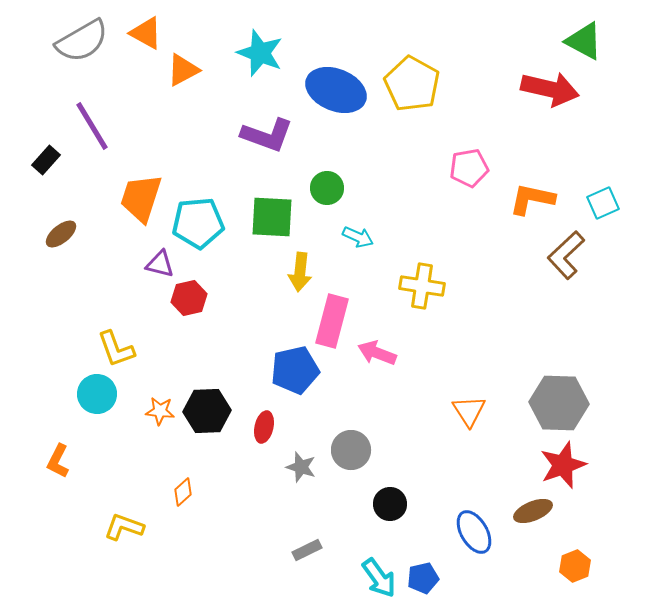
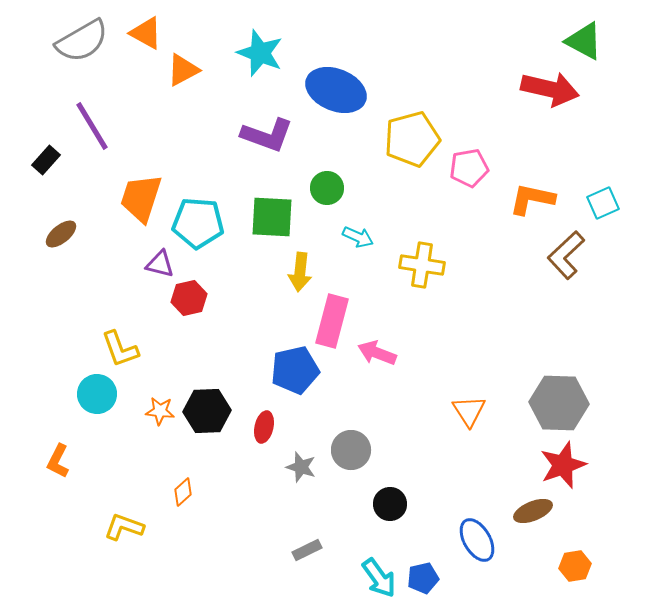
yellow pentagon at (412, 84): moved 55 px down; rotated 28 degrees clockwise
cyan pentagon at (198, 223): rotated 9 degrees clockwise
yellow cross at (422, 286): moved 21 px up
yellow L-shape at (116, 349): moved 4 px right
blue ellipse at (474, 532): moved 3 px right, 8 px down
orange hexagon at (575, 566): rotated 12 degrees clockwise
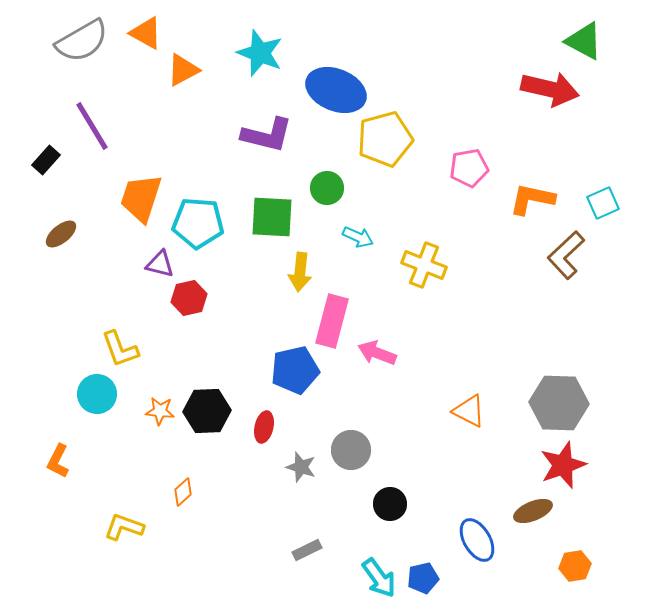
purple L-shape at (267, 135): rotated 6 degrees counterclockwise
yellow pentagon at (412, 139): moved 27 px left
yellow cross at (422, 265): moved 2 px right; rotated 12 degrees clockwise
orange triangle at (469, 411): rotated 30 degrees counterclockwise
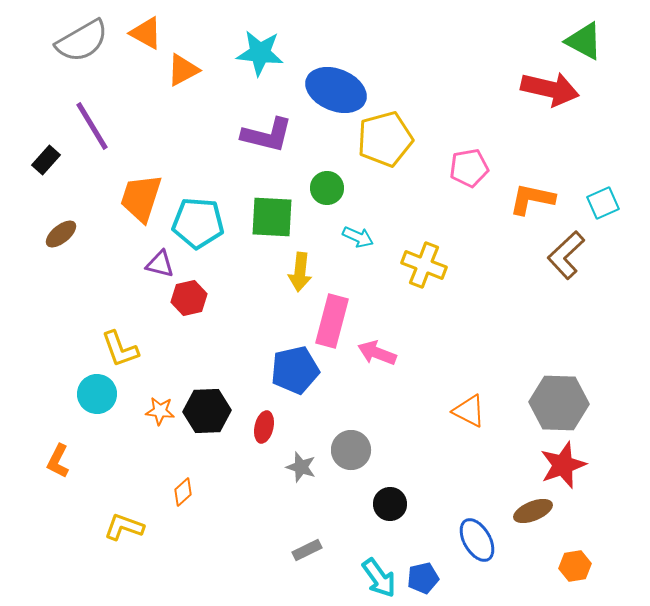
cyan star at (260, 53): rotated 15 degrees counterclockwise
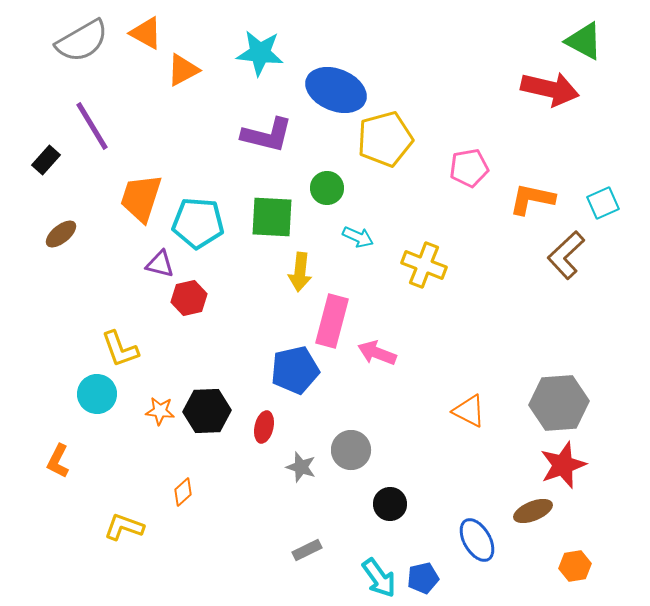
gray hexagon at (559, 403): rotated 6 degrees counterclockwise
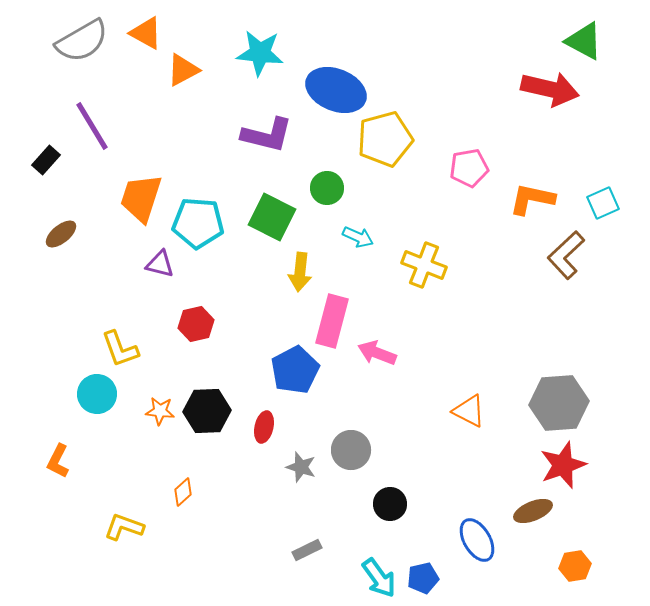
green square at (272, 217): rotated 24 degrees clockwise
red hexagon at (189, 298): moved 7 px right, 26 px down
blue pentagon at (295, 370): rotated 15 degrees counterclockwise
